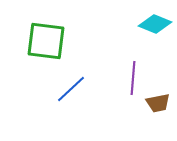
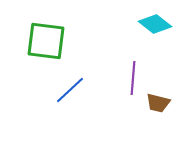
cyan diamond: rotated 16 degrees clockwise
blue line: moved 1 px left, 1 px down
brown trapezoid: rotated 25 degrees clockwise
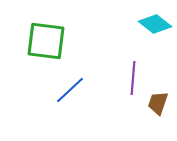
brown trapezoid: rotated 95 degrees clockwise
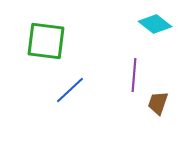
purple line: moved 1 px right, 3 px up
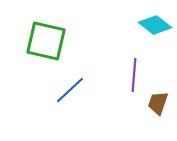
cyan diamond: moved 1 px down
green square: rotated 6 degrees clockwise
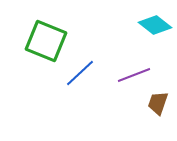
green square: rotated 9 degrees clockwise
purple line: rotated 64 degrees clockwise
blue line: moved 10 px right, 17 px up
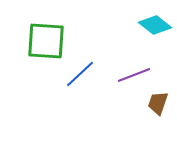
green square: rotated 18 degrees counterclockwise
blue line: moved 1 px down
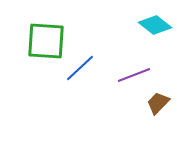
blue line: moved 6 px up
brown trapezoid: rotated 25 degrees clockwise
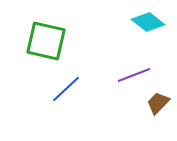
cyan diamond: moved 7 px left, 3 px up
green square: rotated 9 degrees clockwise
blue line: moved 14 px left, 21 px down
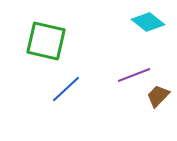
brown trapezoid: moved 7 px up
